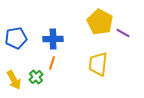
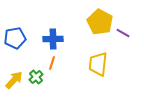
blue pentagon: moved 1 px left
yellow arrow: rotated 108 degrees counterclockwise
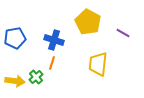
yellow pentagon: moved 12 px left
blue cross: moved 1 px right, 1 px down; rotated 18 degrees clockwise
yellow arrow: moved 1 px right, 1 px down; rotated 54 degrees clockwise
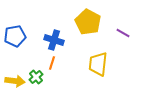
blue pentagon: moved 2 px up
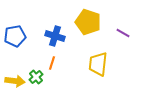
yellow pentagon: rotated 10 degrees counterclockwise
blue cross: moved 1 px right, 4 px up
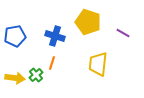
green cross: moved 2 px up
yellow arrow: moved 3 px up
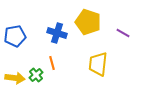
blue cross: moved 2 px right, 3 px up
orange line: rotated 32 degrees counterclockwise
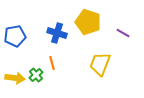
yellow trapezoid: moved 2 px right; rotated 15 degrees clockwise
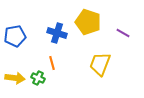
green cross: moved 2 px right, 3 px down; rotated 24 degrees counterclockwise
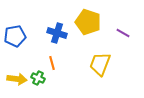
yellow arrow: moved 2 px right, 1 px down
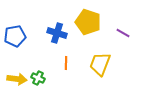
orange line: moved 14 px right; rotated 16 degrees clockwise
